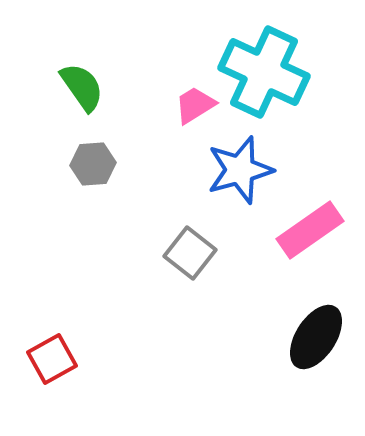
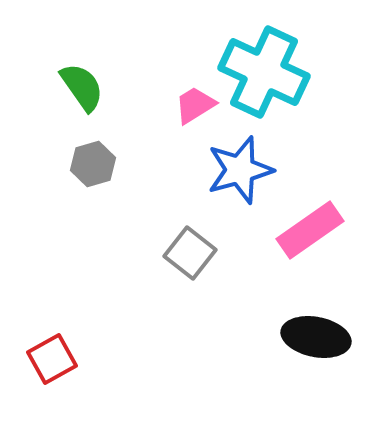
gray hexagon: rotated 12 degrees counterclockwise
black ellipse: rotated 68 degrees clockwise
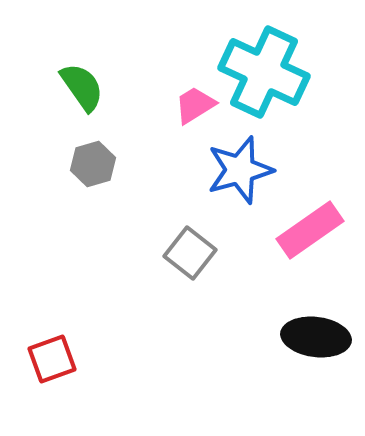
black ellipse: rotated 4 degrees counterclockwise
red square: rotated 9 degrees clockwise
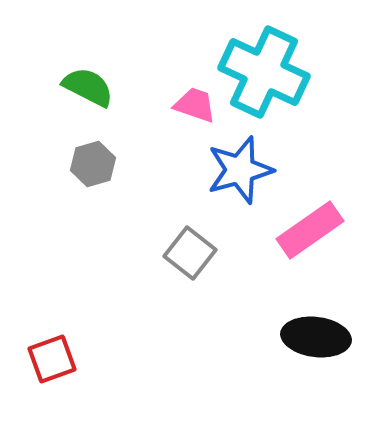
green semicircle: moved 6 px right; rotated 28 degrees counterclockwise
pink trapezoid: rotated 51 degrees clockwise
